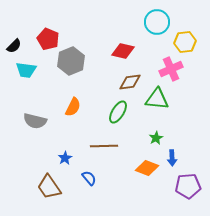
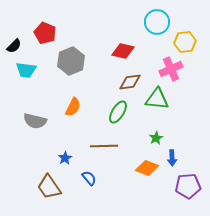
red pentagon: moved 3 px left, 6 px up
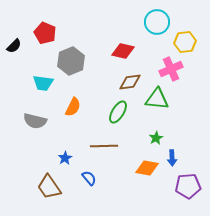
cyan trapezoid: moved 17 px right, 13 px down
orange diamond: rotated 10 degrees counterclockwise
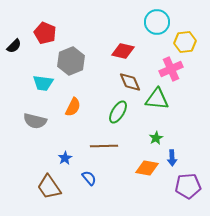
brown diamond: rotated 75 degrees clockwise
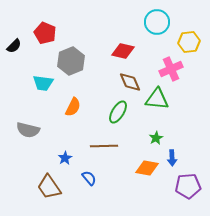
yellow hexagon: moved 4 px right
gray semicircle: moved 7 px left, 9 px down
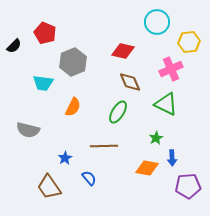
gray hexagon: moved 2 px right, 1 px down
green triangle: moved 9 px right, 5 px down; rotated 20 degrees clockwise
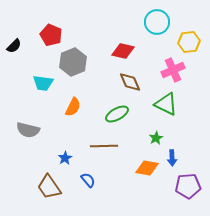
red pentagon: moved 6 px right, 2 px down
pink cross: moved 2 px right, 1 px down
green ellipse: moved 1 px left, 2 px down; rotated 30 degrees clockwise
blue semicircle: moved 1 px left, 2 px down
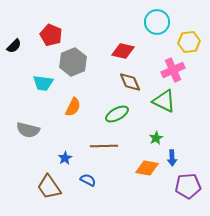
green triangle: moved 2 px left, 3 px up
blue semicircle: rotated 21 degrees counterclockwise
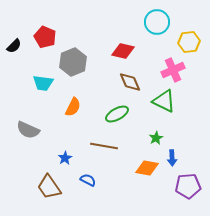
red pentagon: moved 6 px left, 2 px down
gray semicircle: rotated 10 degrees clockwise
brown line: rotated 12 degrees clockwise
